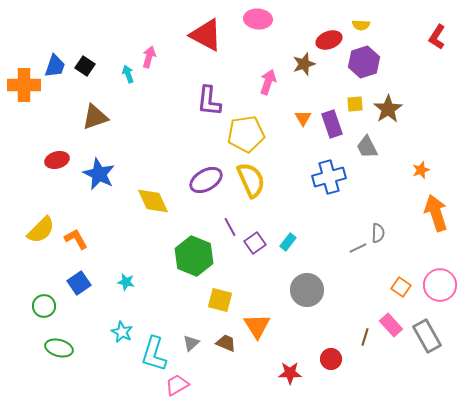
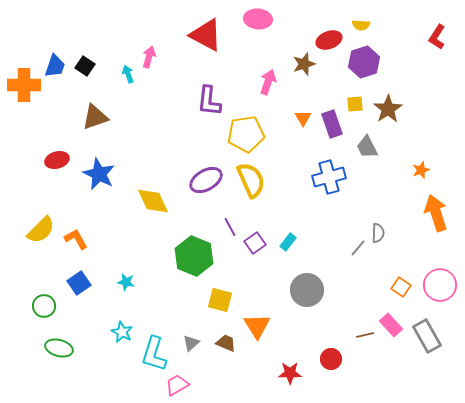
gray line at (358, 248): rotated 24 degrees counterclockwise
brown line at (365, 337): moved 2 px up; rotated 60 degrees clockwise
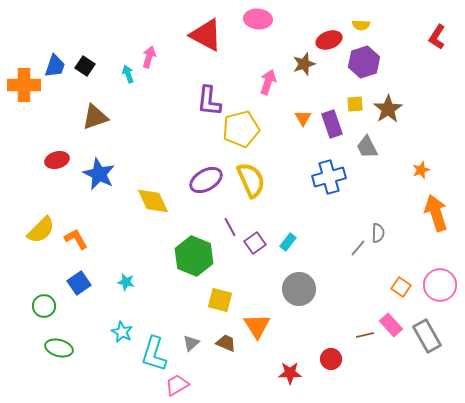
yellow pentagon at (246, 134): moved 5 px left, 5 px up; rotated 6 degrees counterclockwise
gray circle at (307, 290): moved 8 px left, 1 px up
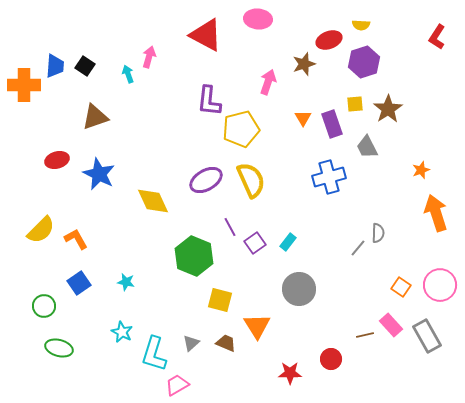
blue trapezoid at (55, 66): rotated 15 degrees counterclockwise
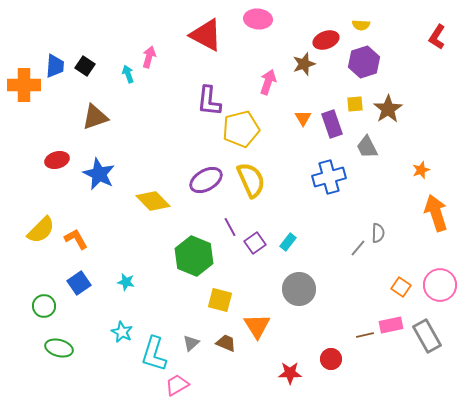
red ellipse at (329, 40): moved 3 px left
yellow diamond at (153, 201): rotated 20 degrees counterclockwise
pink rectangle at (391, 325): rotated 60 degrees counterclockwise
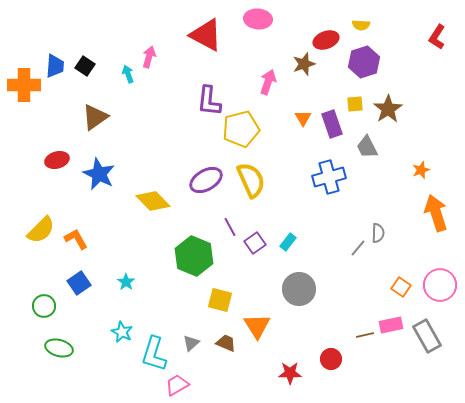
brown triangle at (95, 117): rotated 16 degrees counterclockwise
cyan star at (126, 282): rotated 24 degrees clockwise
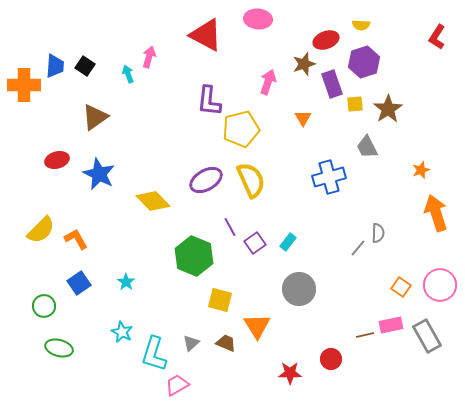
purple rectangle at (332, 124): moved 40 px up
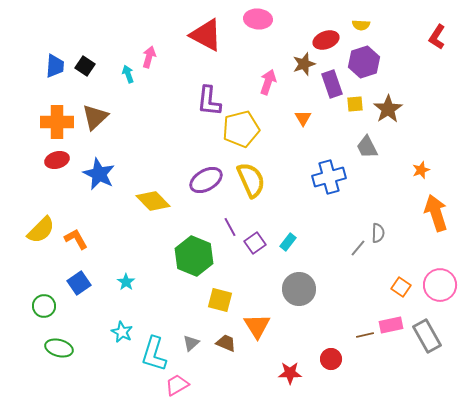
orange cross at (24, 85): moved 33 px right, 37 px down
brown triangle at (95, 117): rotated 8 degrees counterclockwise
